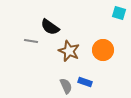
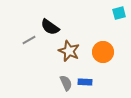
cyan square: rotated 32 degrees counterclockwise
gray line: moved 2 px left, 1 px up; rotated 40 degrees counterclockwise
orange circle: moved 2 px down
blue rectangle: rotated 16 degrees counterclockwise
gray semicircle: moved 3 px up
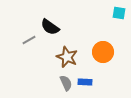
cyan square: rotated 24 degrees clockwise
brown star: moved 2 px left, 6 px down
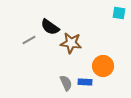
orange circle: moved 14 px down
brown star: moved 4 px right, 14 px up; rotated 15 degrees counterclockwise
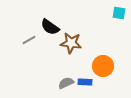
gray semicircle: rotated 91 degrees counterclockwise
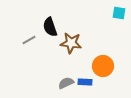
black semicircle: rotated 36 degrees clockwise
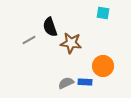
cyan square: moved 16 px left
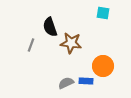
gray line: moved 2 px right, 5 px down; rotated 40 degrees counterclockwise
blue rectangle: moved 1 px right, 1 px up
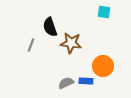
cyan square: moved 1 px right, 1 px up
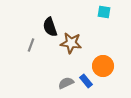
blue rectangle: rotated 48 degrees clockwise
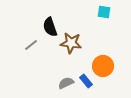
gray line: rotated 32 degrees clockwise
